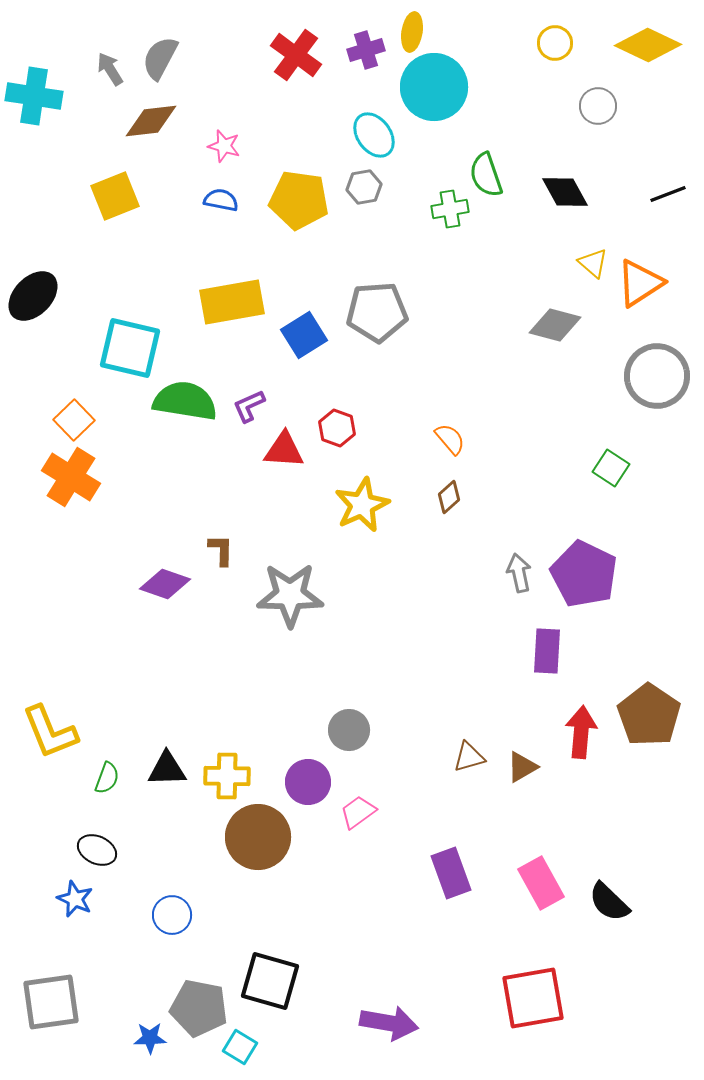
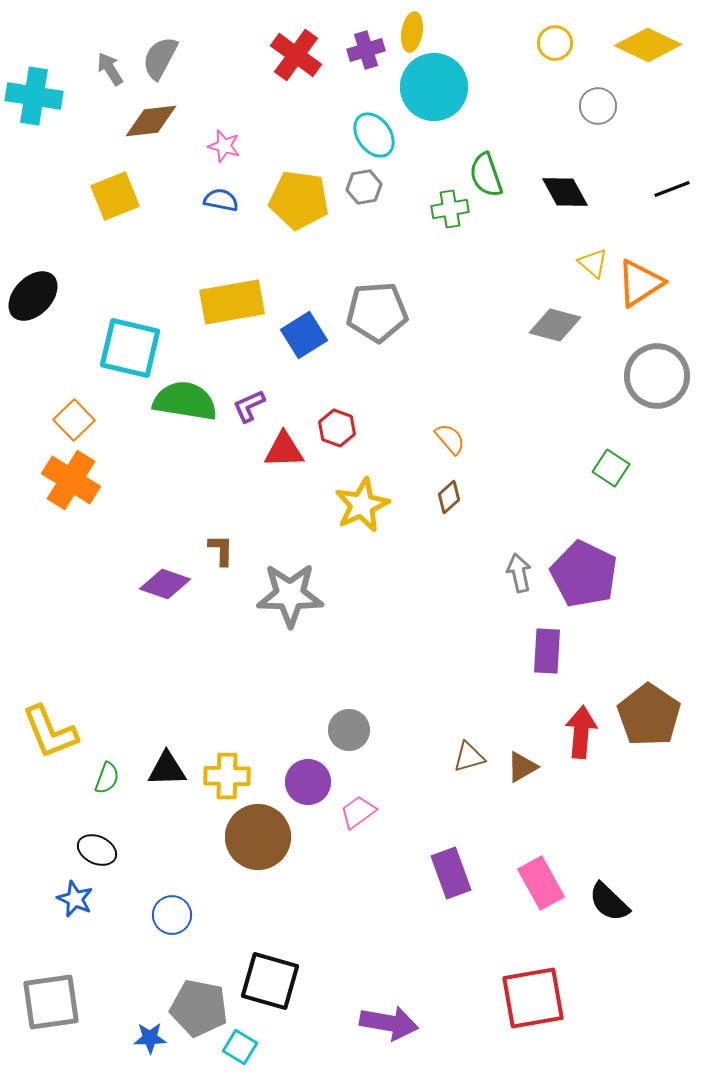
black line at (668, 194): moved 4 px right, 5 px up
red triangle at (284, 450): rotated 6 degrees counterclockwise
orange cross at (71, 477): moved 3 px down
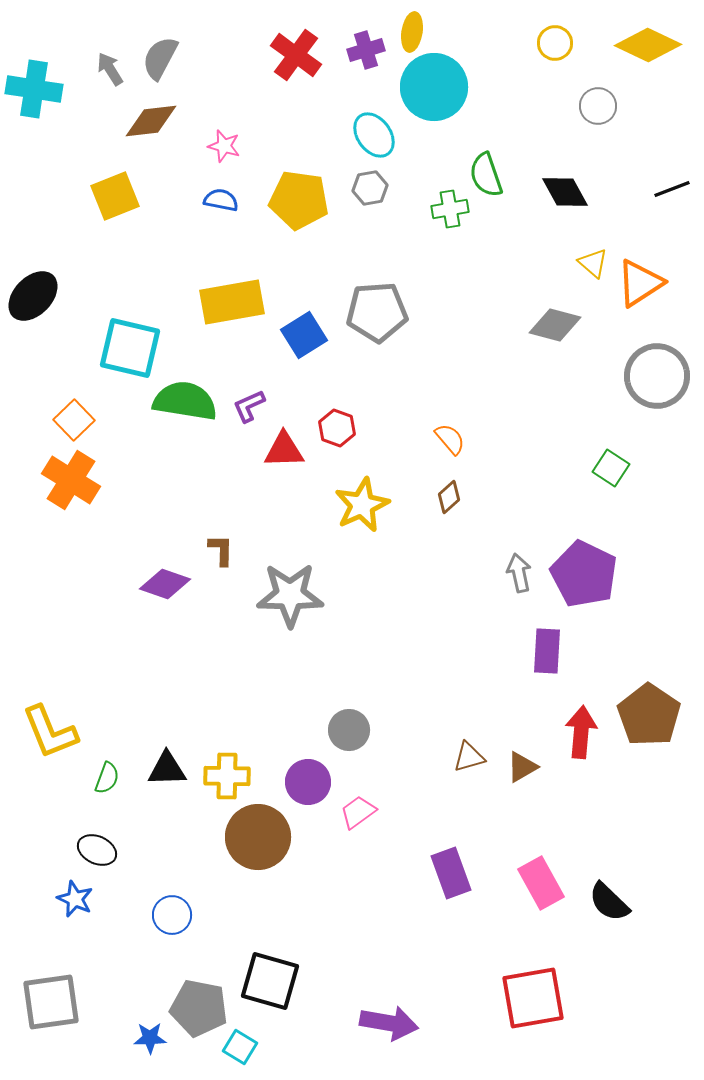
cyan cross at (34, 96): moved 7 px up
gray hexagon at (364, 187): moved 6 px right, 1 px down
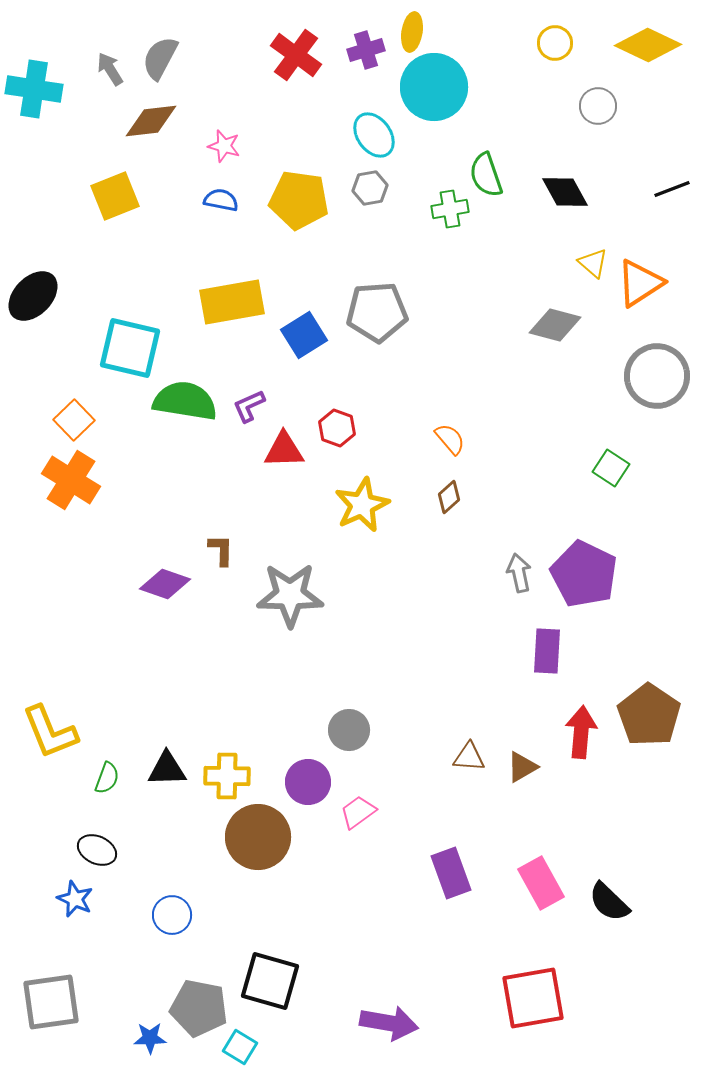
brown triangle at (469, 757): rotated 20 degrees clockwise
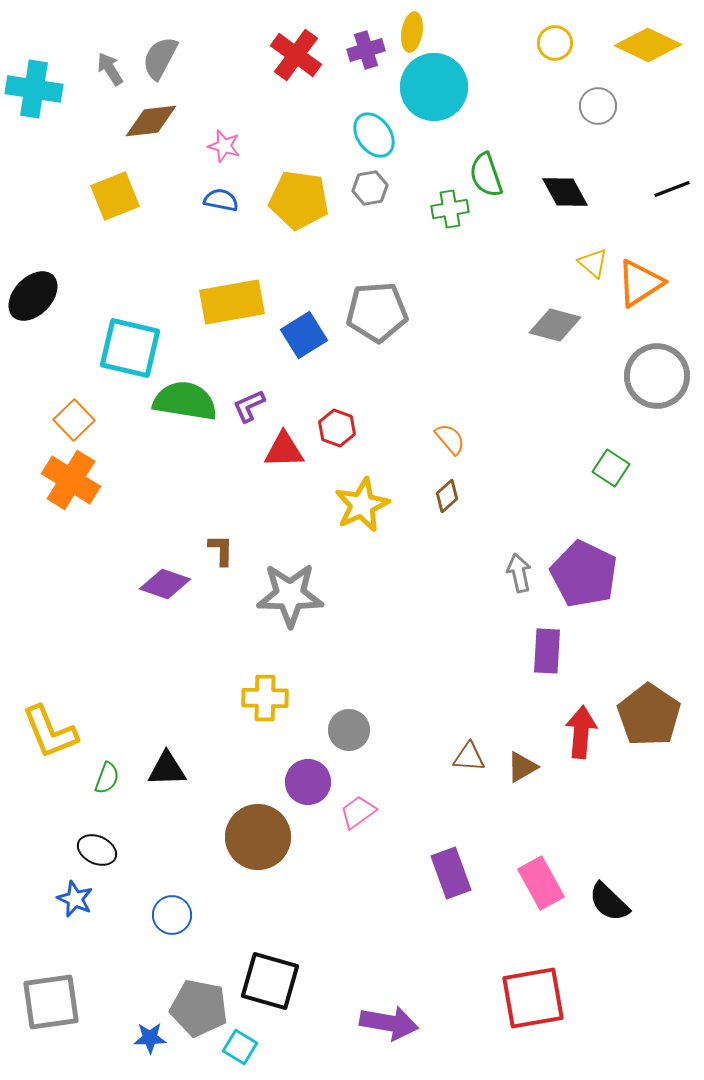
brown diamond at (449, 497): moved 2 px left, 1 px up
yellow cross at (227, 776): moved 38 px right, 78 px up
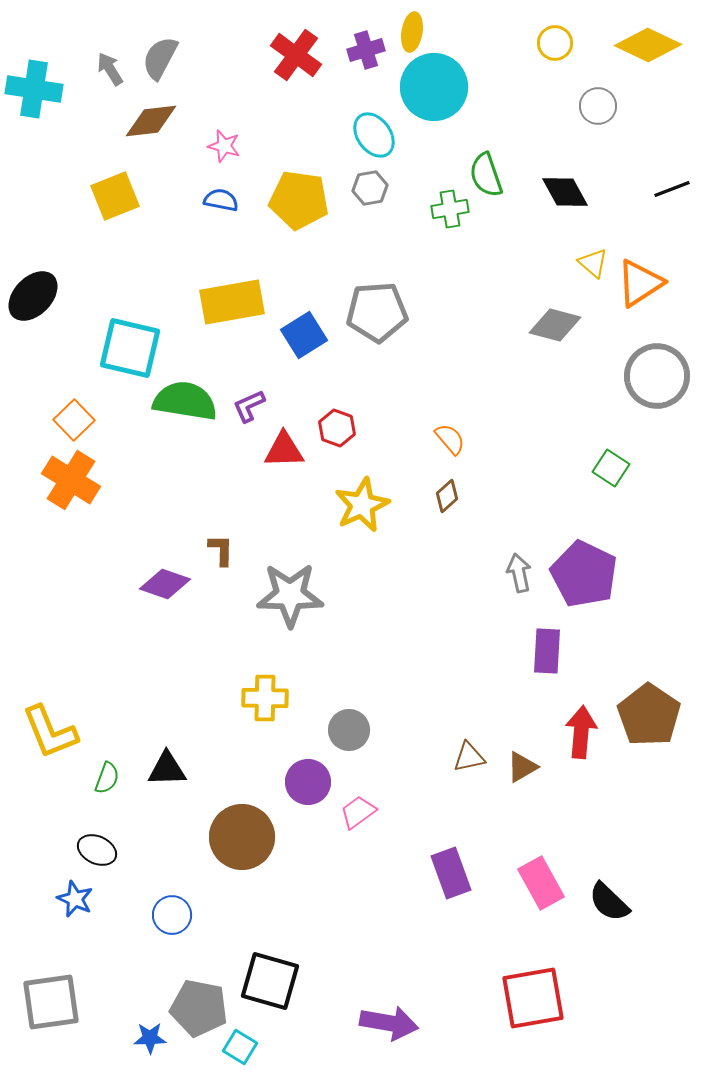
brown triangle at (469, 757): rotated 16 degrees counterclockwise
brown circle at (258, 837): moved 16 px left
